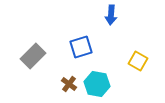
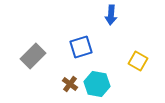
brown cross: moved 1 px right
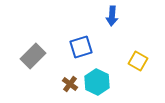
blue arrow: moved 1 px right, 1 px down
cyan hexagon: moved 2 px up; rotated 15 degrees clockwise
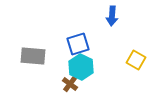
blue square: moved 3 px left, 3 px up
gray rectangle: rotated 50 degrees clockwise
yellow square: moved 2 px left, 1 px up
cyan hexagon: moved 16 px left, 15 px up
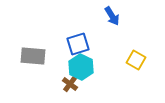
blue arrow: rotated 36 degrees counterclockwise
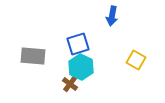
blue arrow: rotated 42 degrees clockwise
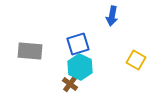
gray rectangle: moved 3 px left, 5 px up
cyan hexagon: moved 1 px left
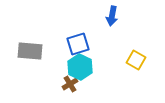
brown cross: rotated 21 degrees clockwise
